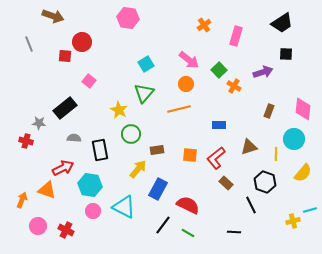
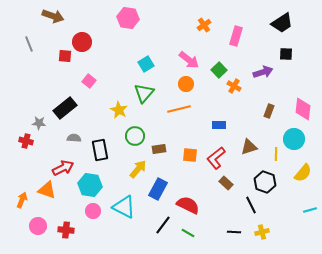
green circle at (131, 134): moved 4 px right, 2 px down
brown rectangle at (157, 150): moved 2 px right, 1 px up
yellow cross at (293, 221): moved 31 px left, 11 px down
red cross at (66, 230): rotated 21 degrees counterclockwise
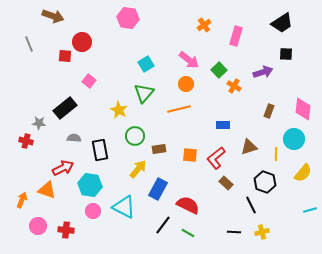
blue rectangle at (219, 125): moved 4 px right
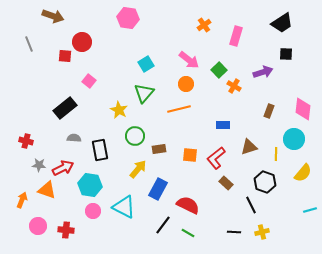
gray star at (39, 123): moved 42 px down
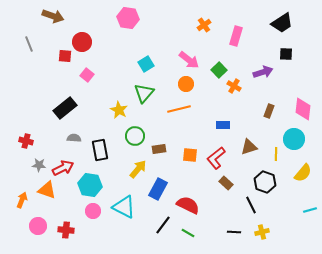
pink square at (89, 81): moved 2 px left, 6 px up
